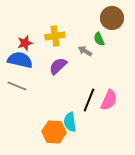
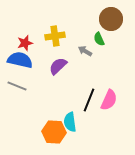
brown circle: moved 1 px left, 1 px down
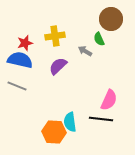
black line: moved 12 px right, 19 px down; rotated 75 degrees clockwise
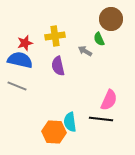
purple semicircle: rotated 60 degrees counterclockwise
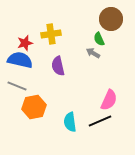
yellow cross: moved 4 px left, 2 px up
gray arrow: moved 8 px right, 2 px down
black line: moved 1 px left, 2 px down; rotated 30 degrees counterclockwise
orange hexagon: moved 20 px left, 25 px up; rotated 15 degrees counterclockwise
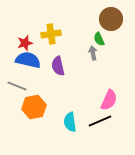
gray arrow: rotated 48 degrees clockwise
blue semicircle: moved 8 px right
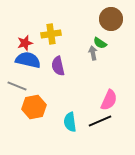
green semicircle: moved 1 px right, 4 px down; rotated 32 degrees counterclockwise
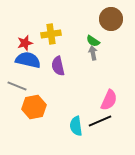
green semicircle: moved 7 px left, 2 px up
cyan semicircle: moved 6 px right, 4 px down
